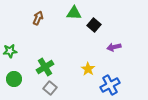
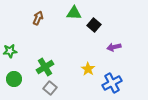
blue cross: moved 2 px right, 2 px up
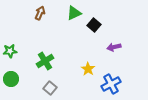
green triangle: rotated 28 degrees counterclockwise
brown arrow: moved 2 px right, 5 px up
green cross: moved 6 px up
green circle: moved 3 px left
blue cross: moved 1 px left, 1 px down
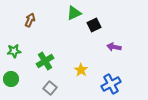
brown arrow: moved 10 px left, 7 px down
black square: rotated 24 degrees clockwise
purple arrow: rotated 24 degrees clockwise
green star: moved 4 px right
yellow star: moved 7 px left, 1 px down
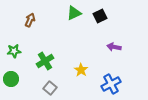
black square: moved 6 px right, 9 px up
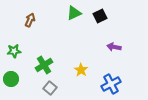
green cross: moved 1 px left, 4 px down
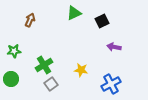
black square: moved 2 px right, 5 px down
yellow star: rotated 24 degrees counterclockwise
gray square: moved 1 px right, 4 px up; rotated 16 degrees clockwise
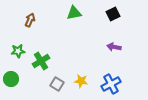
green triangle: rotated 14 degrees clockwise
black square: moved 11 px right, 7 px up
green star: moved 4 px right
green cross: moved 3 px left, 4 px up
yellow star: moved 11 px down
gray square: moved 6 px right; rotated 24 degrees counterclockwise
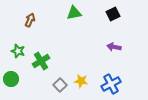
green star: rotated 24 degrees clockwise
gray square: moved 3 px right, 1 px down; rotated 16 degrees clockwise
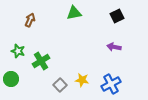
black square: moved 4 px right, 2 px down
yellow star: moved 1 px right, 1 px up
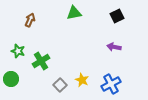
yellow star: rotated 16 degrees clockwise
